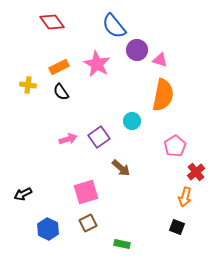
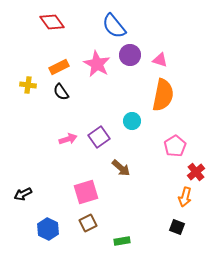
purple circle: moved 7 px left, 5 px down
green rectangle: moved 3 px up; rotated 21 degrees counterclockwise
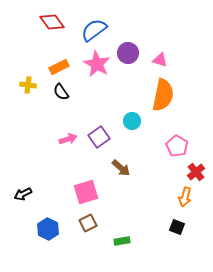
blue semicircle: moved 20 px left, 4 px down; rotated 92 degrees clockwise
purple circle: moved 2 px left, 2 px up
pink pentagon: moved 2 px right; rotated 10 degrees counterclockwise
